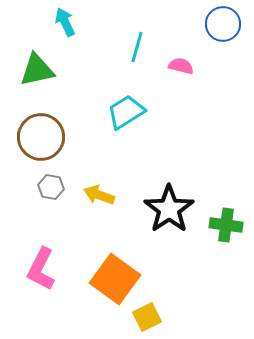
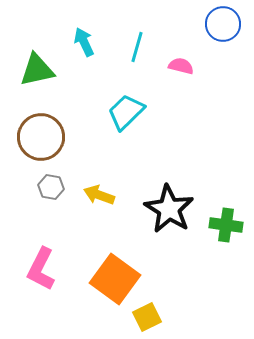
cyan arrow: moved 19 px right, 20 px down
cyan trapezoid: rotated 12 degrees counterclockwise
black star: rotated 6 degrees counterclockwise
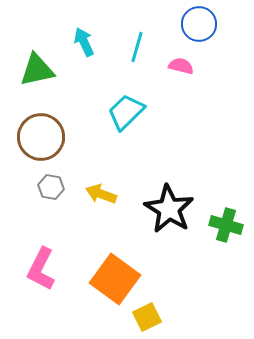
blue circle: moved 24 px left
yellow arrow: moved 2 px right, 1 px up
green cross: rotated 8 degrees clockwise
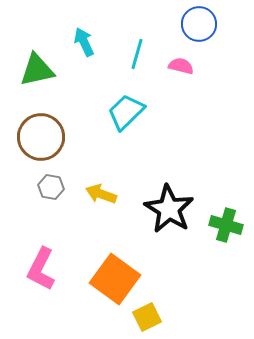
cyan line: moved 7 px down
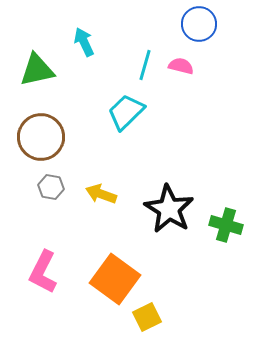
cyan line: moved 8 px right, 11 px down
pink L-shape: moved 2 px right, 3 px down
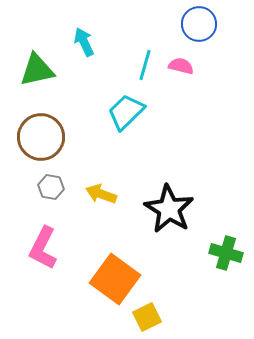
green cross: moved 28 px down
pink L-shape: moved 24 px up
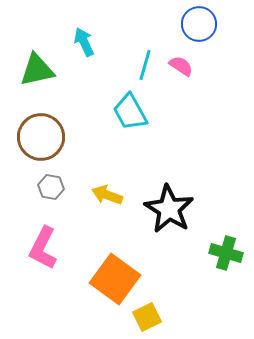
pink semicircle: rotated 20 degrees clockwise
cyan trapezoid: moved 4 px right; rotated 75 degrees counterclockwise
yellow arrow: moved 6 px right, 1 px down
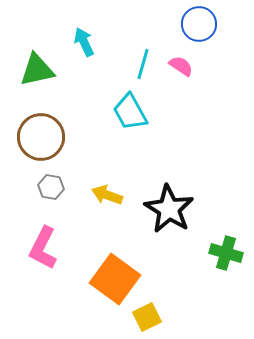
cyan line: moved 2 px left, 1 px up
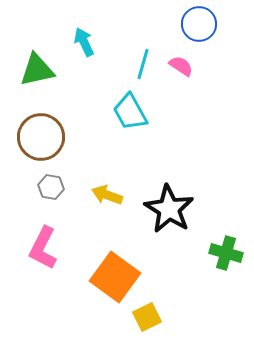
orange square: moved 2 px up
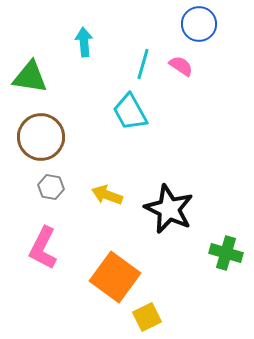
cyan arrow: rotated 20 degrees clockwise
green triangle: moved 7 px left, 7 px down; rotated 21 degrees clockwise
black star: rotated 6 degrees counterclockwise
